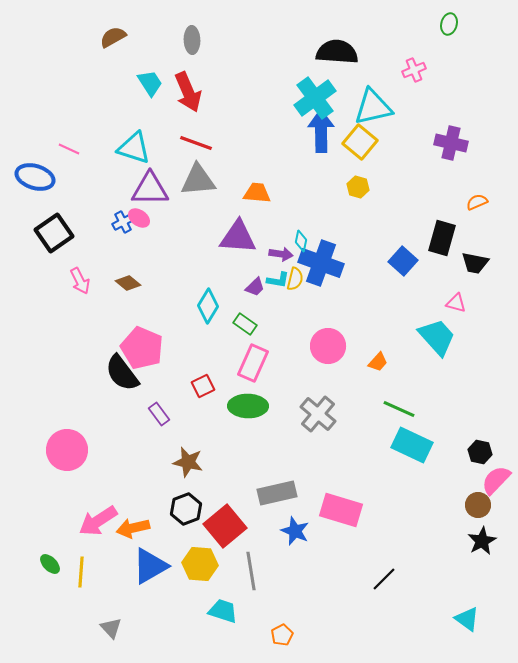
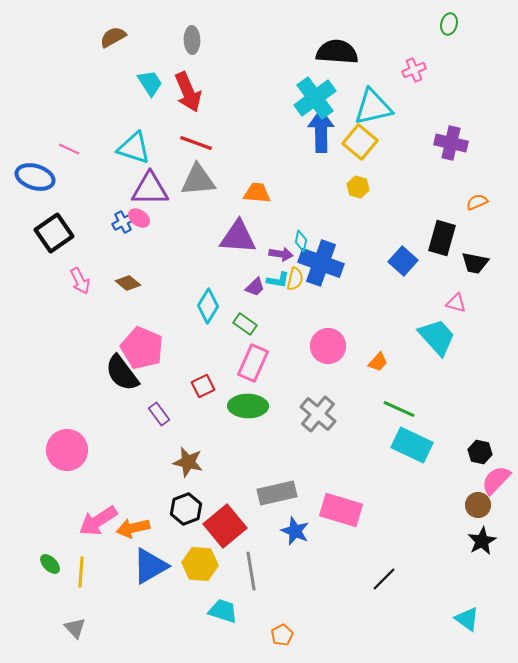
gray triangle at (111, 628): moved 36 px left
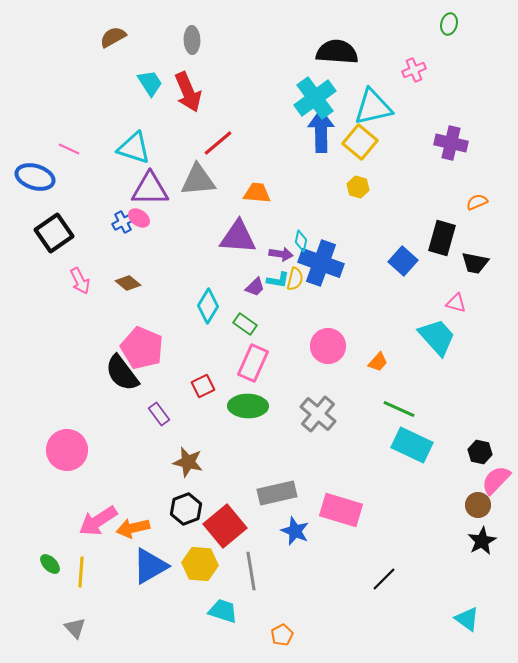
red line at (196, 143): moved 22 px right; rotated 60 degrees counterclockwise
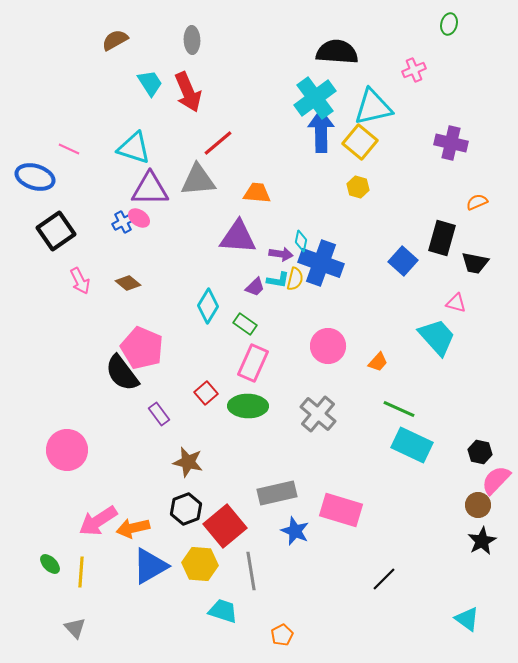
brown semicircle at (113, 37): moved 2 px right, 3 px down
black square at (54, 233): moved 2 px right, 2 px up
red square at (203, 386): moved 3 px right, 7 px down; rotated 15 degrees counterclockwise
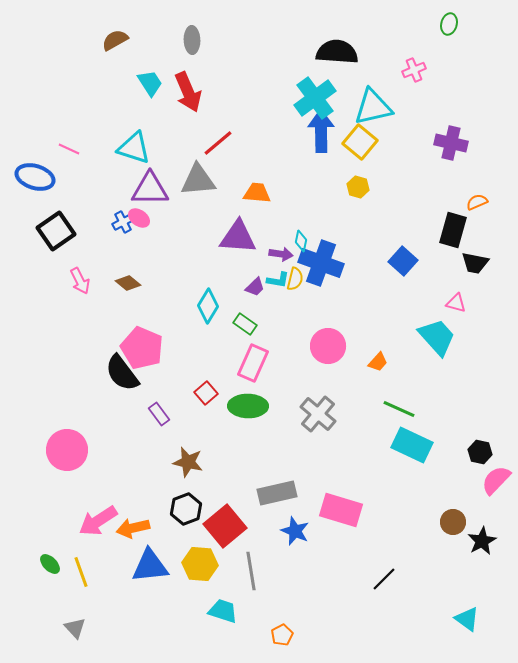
black rectangle at (442, 238): moved 11 px right, 8 px up
brown circle at (478, 505): moved 25 px left, 17 px down
blue triangle at (150, 566): rotated 24 degrees clockwise
yellow line at (81, 572): rotated 24 degrees counterclockwise
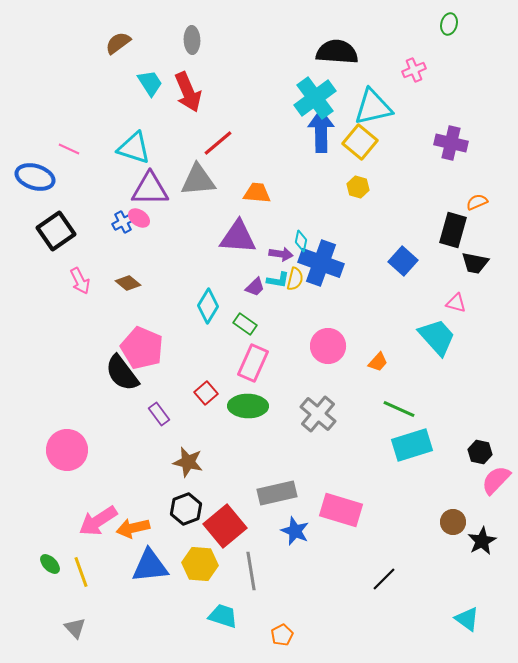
brown semicircle at (115, 40): moved 3 px right, 3 px down; rotated 8 degrees counterclockwise
cyan rectangle at (412, 445): rotated 42 degrees counterclockwise
cyan trapezoid at (223, 611): moved 5 px down
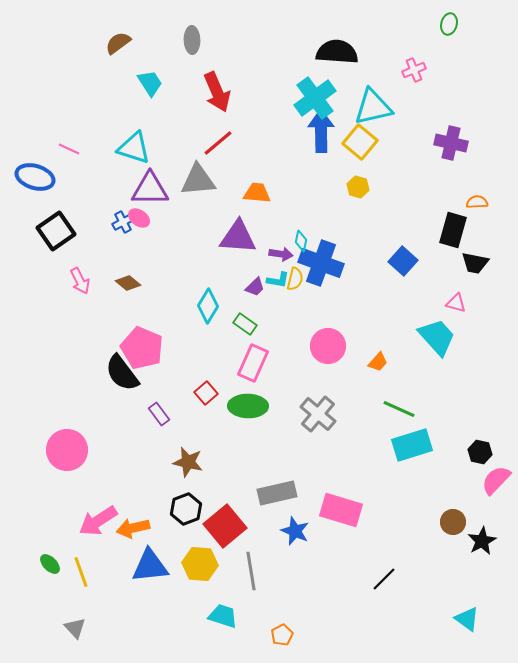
red arrow at (188, 92): moved 29 px right
orange semicircle at (477, 202): rotated 20 degrees clockwise
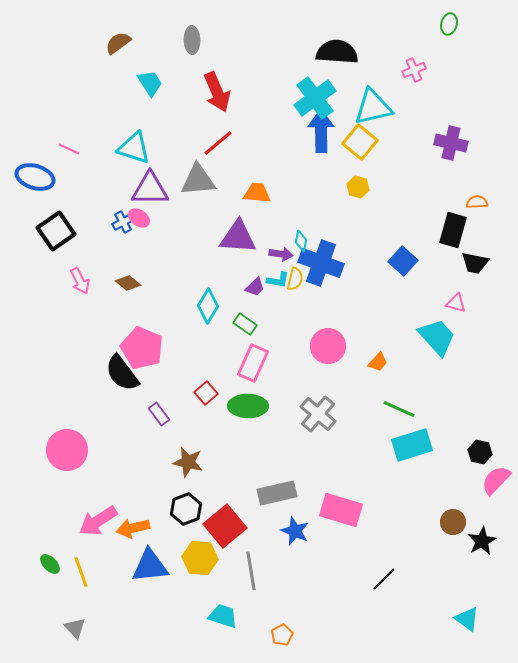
yellow hexagon at (200, 564): moved 6 px up
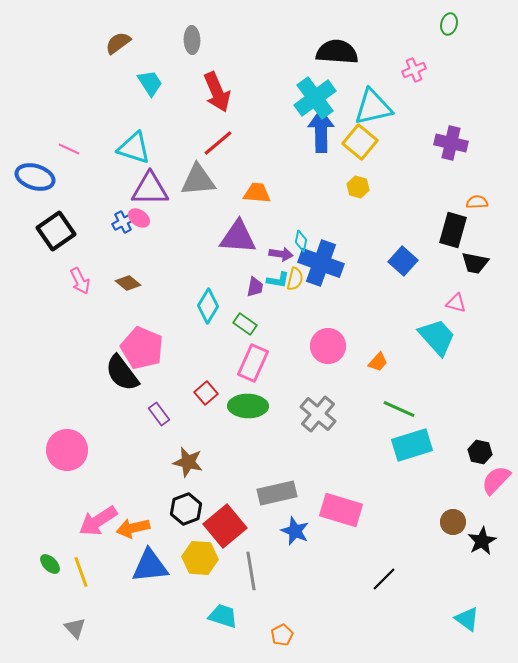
purple trapezoid at (255, 287): rotated 35 degrees counterclockwise
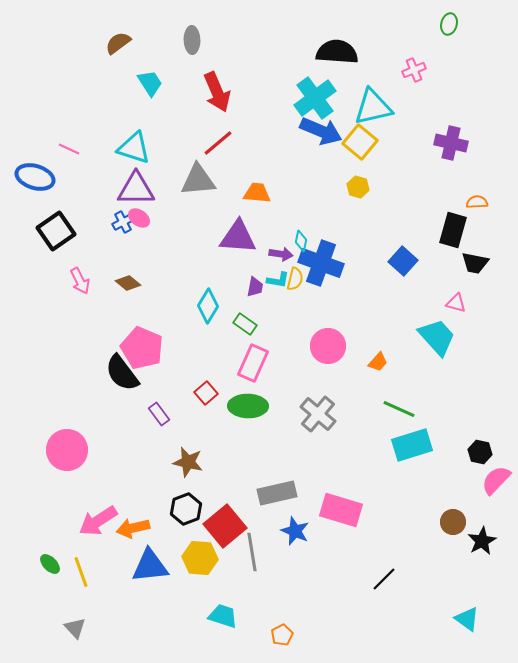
blue arrow at (321, 131): rotated 114 degrees clockwise
purple triangle at (150, 189): moved 14 px left
gray line at (251, 571): moved 1 px right, 19 px up
